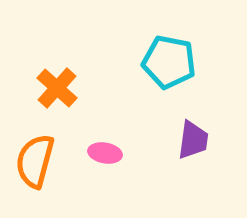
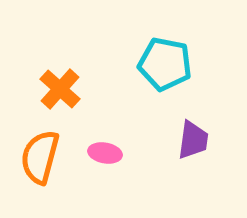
cyan pentagon: moved 4 px left, 2 px down
orange cross: moved 3 px right, 1 px down
orange semicircle: moved 5 px right, 4 px up
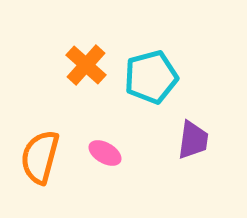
cyan pentagon: moved 14 px left, 13 px down; rotated 26 degrees counterclockwise
orange cross: moved 26 px right, 24 px up
pink ellipse: rotated 20 degrees clockwise
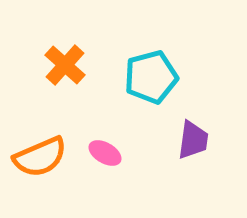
orange cross: moved 21 px left
orange semicircle: rotated 128 degrees counterclockwise
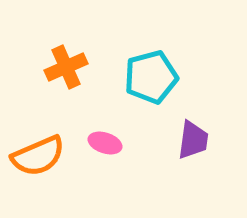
orange cross: moved 1 px right, 2 px down; rotated 24 degrees clockwise
pink ellipse: moved 10 px up; rotated 12 degrees counterclockwise
orange semicircle: moved 2 px left, 1 px up
